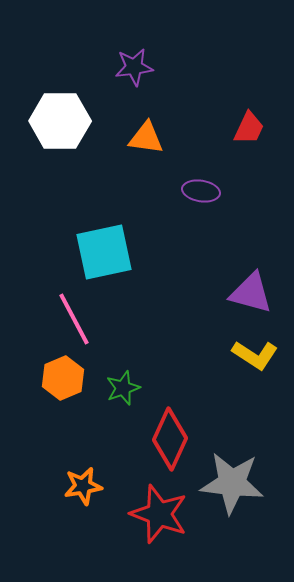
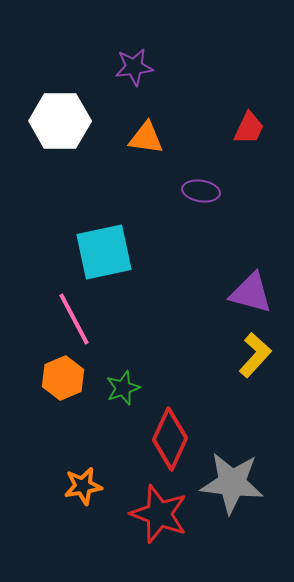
yellow L-shape: rotated 81 degrees counterclockwise
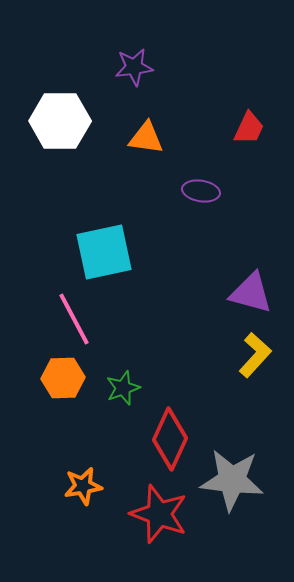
orange hexagon: rotated 21 degrees clockwise
gray star: moved 3 px up
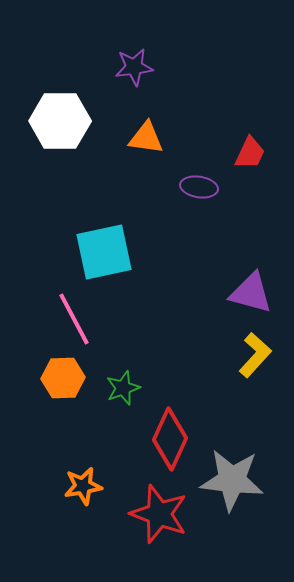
red trapezoid: moved 1 px right, 25 px down
purple ellipse: moved 2 px left, 4 px up
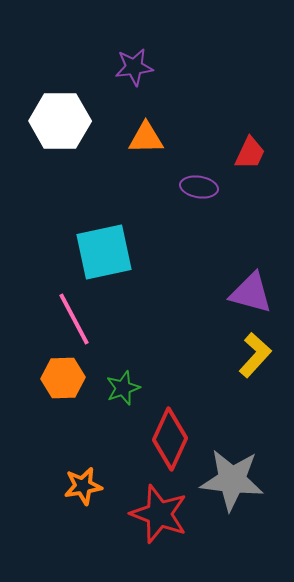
orange triangle: rotated 9 degrees counterclockwise
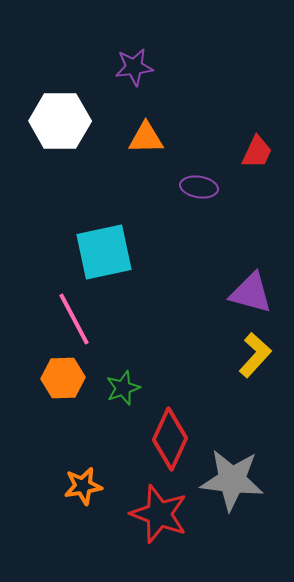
red trapezoid: moved 7 px right, 1 px up
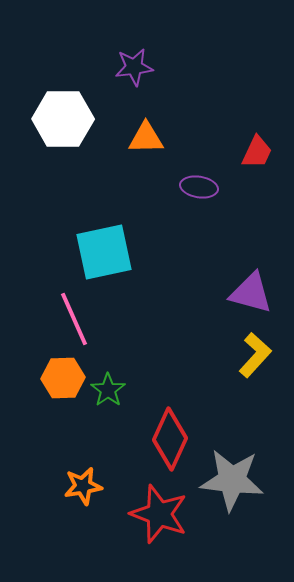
white hexagon: moved 3 px right, 2 px up
pink line: rotated 4 degrees clockwise
green star: moved 15 px left, 2 px down; rotated 16 degrees counterclockwise
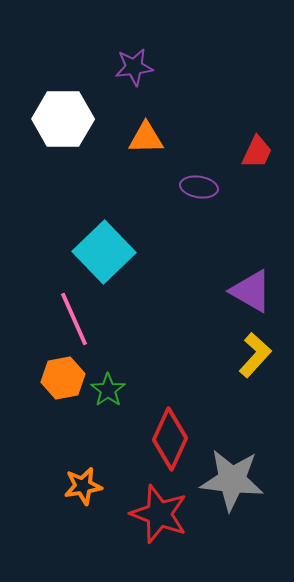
cyan square: rotated 32 degrees counterclockwise
purple triangle: moved 2 px up; rotated 15 degrees clockwise
orange hexagon: rotated 9 degrees counterclockwise
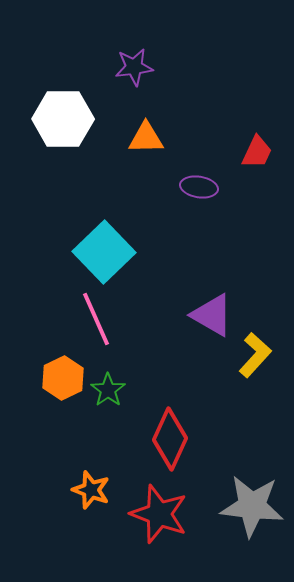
purple triangle: moved 39 px left, 24 px down
pink line: moved 22 px right
orange hexagon: rotated 15 degrees counterclockwise
gray star: moved 20 px right, 26 px down
orange star: moved 8 px right, 4 px down; rotated 30 degrees clockwise
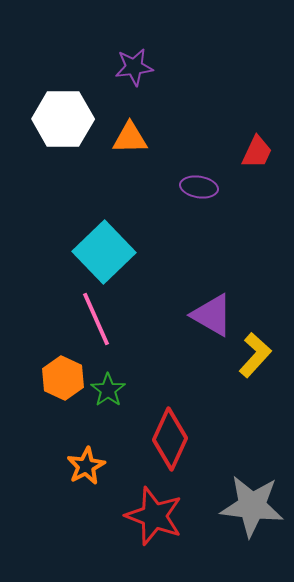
orange triangle: moved 16 px left
orange hexagon: rotated 9 degrees counterclockwise
orange star: moved 5 px left, 24 px up; rotated 24 degrees clockwise
red star: moved 5 px left, 2 px down
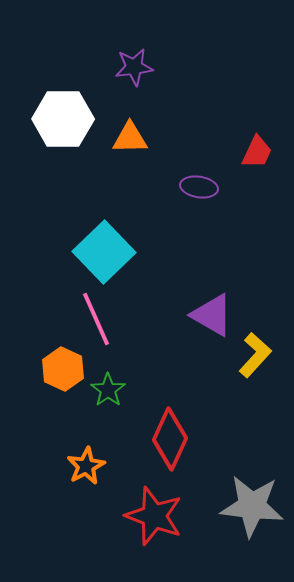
orange hexagon: moved 9 px up
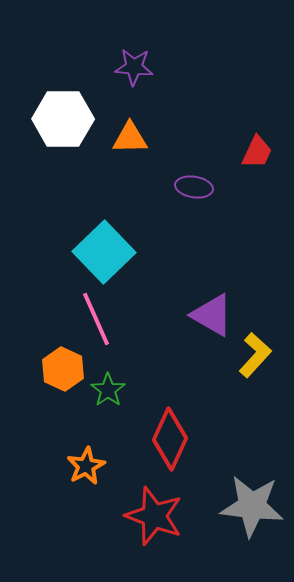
purple star: rotated 12 degrees clockwise
purple ellipse: moved 5 px left
